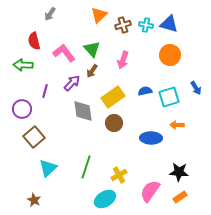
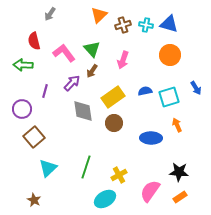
orange arrow: rotated 64 degrees clockwise
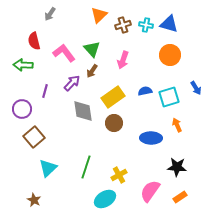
black star: moved 2 px left, 5 px up
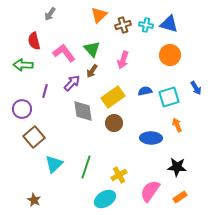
cyan triangle: moved 6 px right, 4 px up
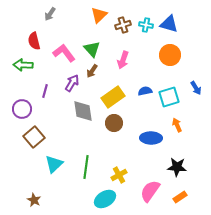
purple arrow: rotated 12 degrees counterclockwise
green line: rotated 10 degrees counterclockwise
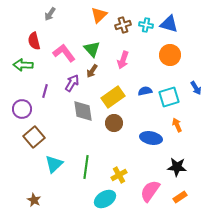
blue ellipse: rotated 10 degrees clockwise
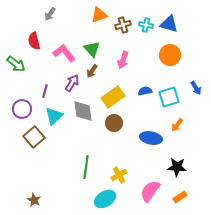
orange triangle: rotated 24 degrees clockwise
green arrow: moved 7 px left, 1 px up; rotated 144 degrees counterclockwise
orange arrow: rotated 120 degrees counterclockwise
cyan triangle: moved 48 px up
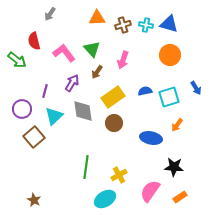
orange triangle: moved 2 px left, 3 px down; rotated 18 degrees clockwise
green arrow: moved 1 px right, 4 px up
brown arrow: moved 5 px right, 1 px down
black star: moved 3 px left
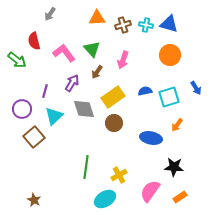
gray diamond: moved 1 px right, 2 px up; rotated 10 degrees counterclockwise
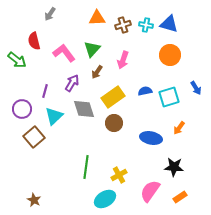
green triangle: rotated 24 degrees clockwise
orange arrow: moved 2 px right, 3 px down
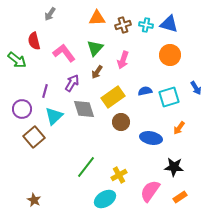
green triangle: moved 3 px right, 1 px up
brown circle: moved 7 px right, 1 px up
green line: rotated 30 degrees clockwise
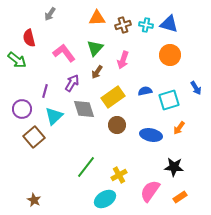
red semicircle: moved 5 px left, 3 px up
cyan square: moved 3 px down
brown circle: moved 4 px left, 3 px down
blue ellipse: moved 3 px up
